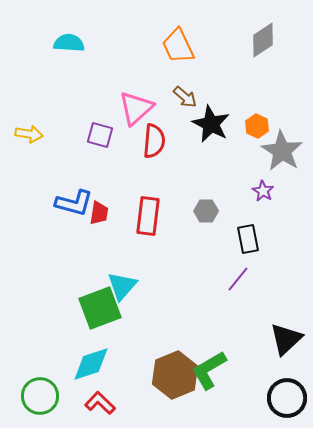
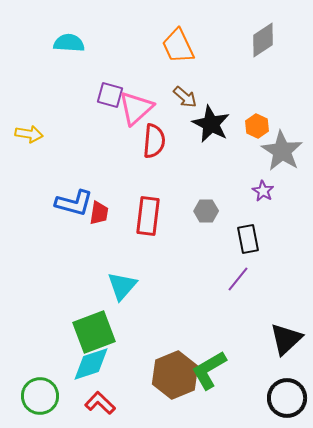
purple square: moved 10 px right, 40 px up
green square: moved 6 px left, 24 px down
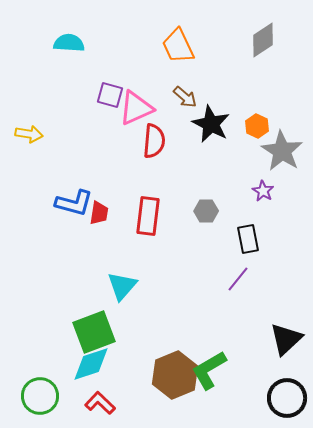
pink triangle: rotated 18 degrees clockwise
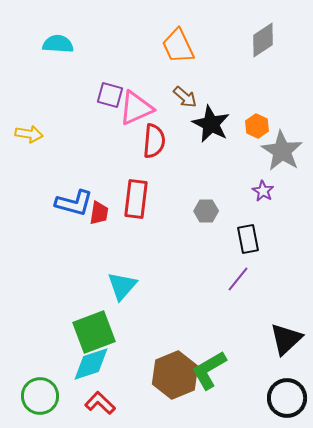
cyan semicircle: moved 11 px left, 1 px down
red rectangle: moved 12 px left, 17 px up
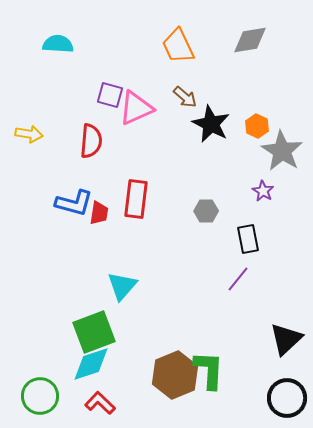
gray diamond: moved 13 px left; rotated 24 degrees clockwise
red semicircle: moved 63 px left
green L-shape: rotated 123 degrees clockwise
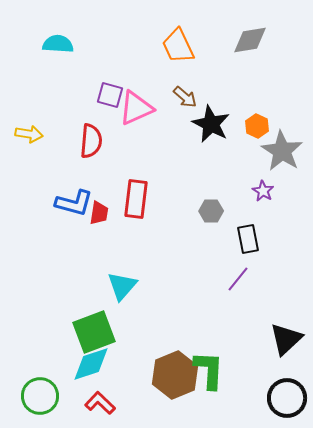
gray hexagon: moved 5 px right
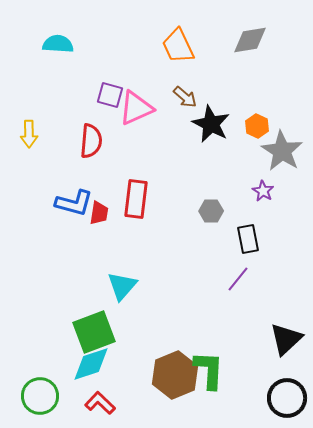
yellow arrow: rotated 80 degrees clockwise
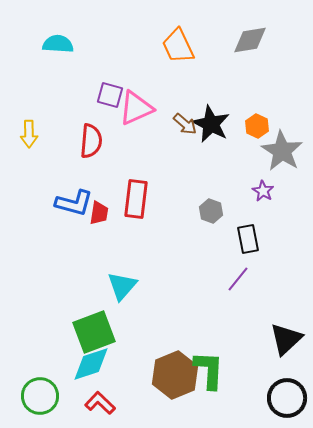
brown arrow: moved 27 px down
gray hexagon: rotated 20 degrees clockwise
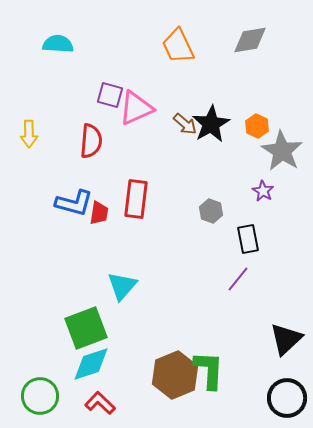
black star: rotated 15 degrees clockwise
green square: moved 8 px left, 4 px up
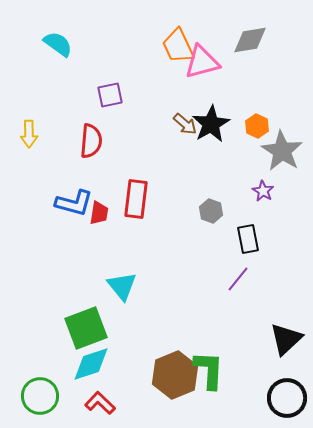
cyan semicircle: rotated 32 degrees clockwise
purple square: rotated 28 degrees counterclockwise
pink triangle: moved 66 px right, 46 px up; rotated 9 degrees clockwise
cyan triangle: rotated 20 degrees counterclockwise
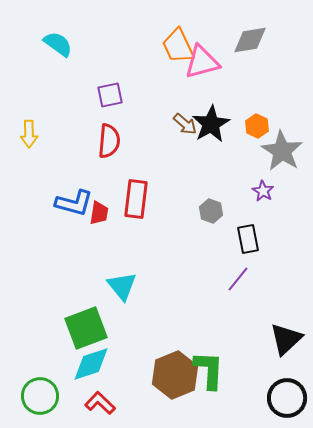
red semicircle: moved 18 px right
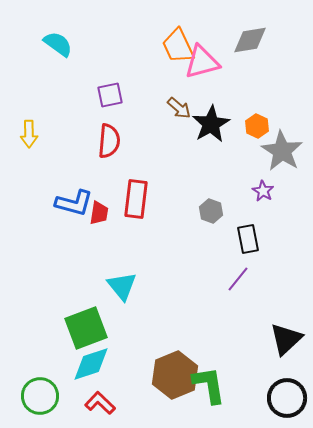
brown arrow: moved 6 px left, 16 px up
green L-shape: moved 15 px down; rotated 12 degrees counterclockwise
